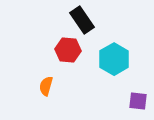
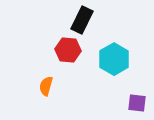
black rectangle: rotated 60 degrees clockwise
purple square: moved 1 px left, 2 px down
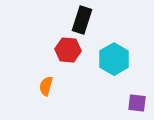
black rectangle: rotated 8 degrees counterclockwise
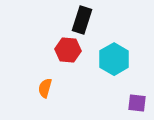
orange semicircle: moved 1 px left, 2 px down
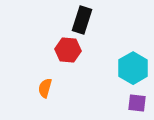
cyan hexagon: moved 19 px right, 9 px down
